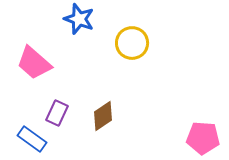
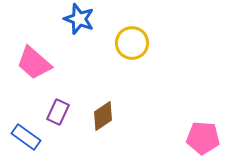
purple rectangle: moved 1 px right, 1 px up
blue rectangle: moved 6 px left, 2 px up
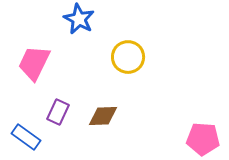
blue star: rotated 8 degrees clockwise
yellow circle: moved 4 px left, 14 px down
pink trapezoid: rotated 75 degrees clockwise
brown diamond: rotated 32 degrees clockwise
pink pentagon: moved 1 px down
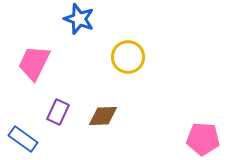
blue star: rotated 8 degrees counterclockwise
blue rectangle: moved 3 px left, 2 px down
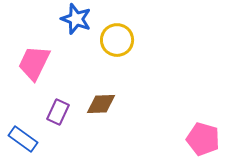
blue star: moved 3 px left
yellow circle: moved 11 px left, 17 px up
brown diamond: moved 2 px left, 12 px up
pink pentagon: rotated 12 degrees clockwise
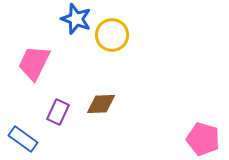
yellow circle: moved 5 px left, 5 px up
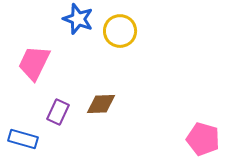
blue star: moved 2 px right
yellow circle: moved 8 px right, 4 px up
blue rectangle: rotated 20 degrees counterclockwise
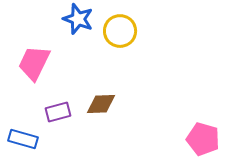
purple rectangle: rotated 50 degrees clockwise
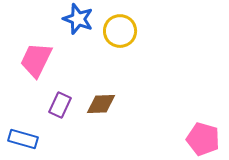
pink trapezoid: moved 2 px right, 3 px up
purple rectangle: moved 2 px right, 7 px up; rotated 50 degrees counterclockwise
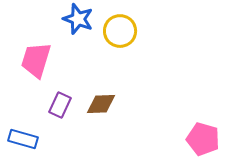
pink trapezoid: rotated 9 degrees counterclockwise
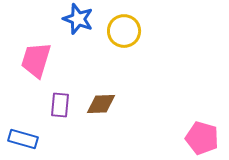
yellow circle: moved 4 px right
purple rectangle: rotated 20 degrees counterclockwise
pink pentagon: moved 1 px left, 1 px up
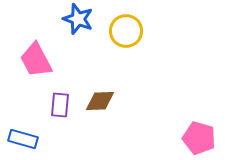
yellow circle: moved 2 px right
pink trapezoid: rotated 45 degrees counterclockwise
brown diamond: moved 1 px left, 3 px up
pink pentagon: moved 3 px left
